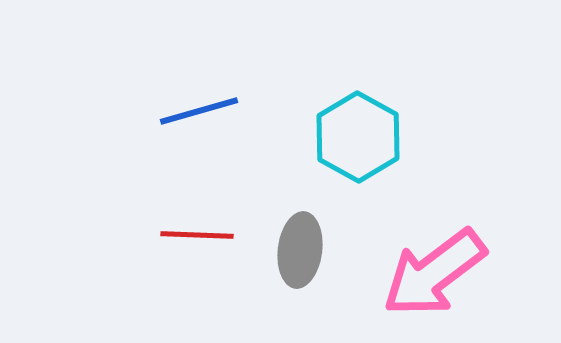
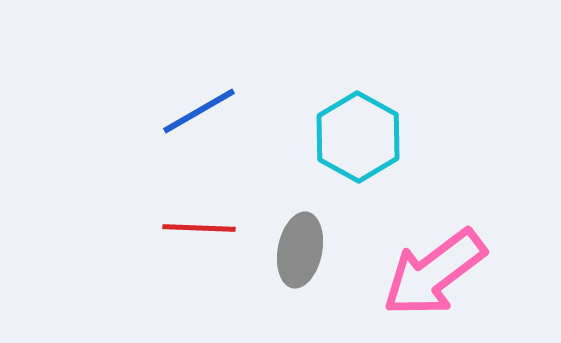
blue line: rotated 14 degrees counterclockwise
red line: moved 2 px right, 7 px up
gray ellipse: rotated 4 degrees clockwise
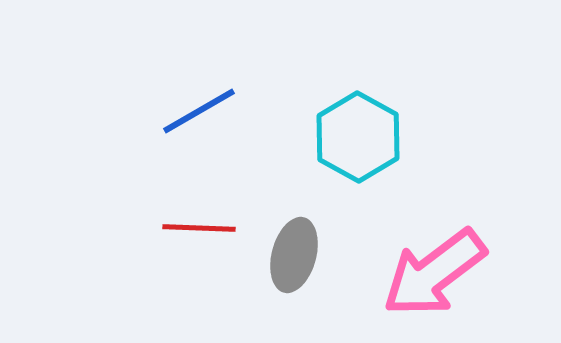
gray ellipse: moved 6 px left, 5 px down; rotated 4 degrees clockwise
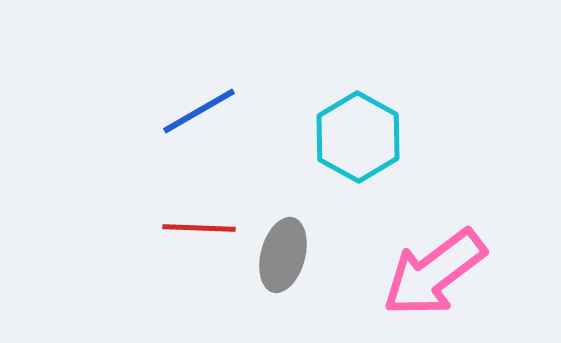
gray ellipse: moved 11 px left
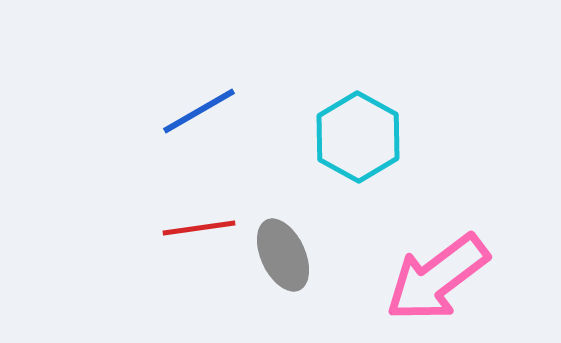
red line: rotated 10 degrees counterclockwise
gray ellipse: rotated 40 degrees counterclockwise
pink arrow: moved 3 px right, 5 px down
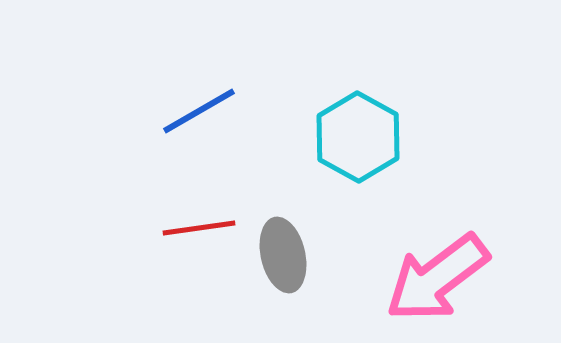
gray ellipse: rotated 12 degrees clockwise
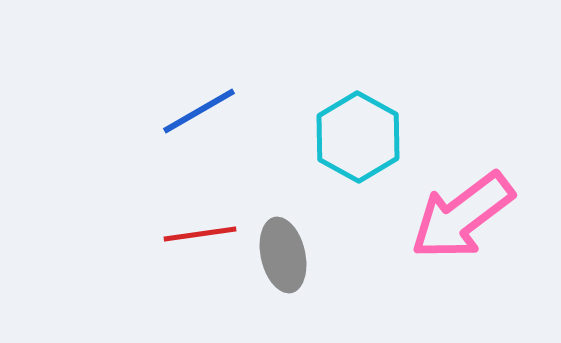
red line: moved 1 px right, 6 px down
pink arrow: moved 25 px right, 62 px up
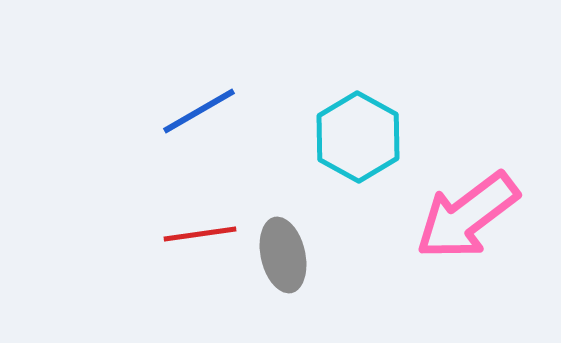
pink arrow: moved 5 px right
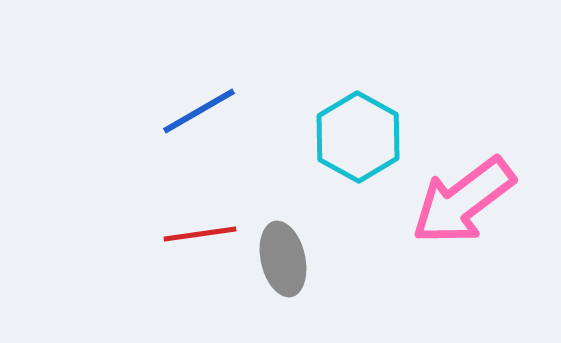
pink arrow: moved 4 px left, 15 px up
gray ellipse: moved 4 px down
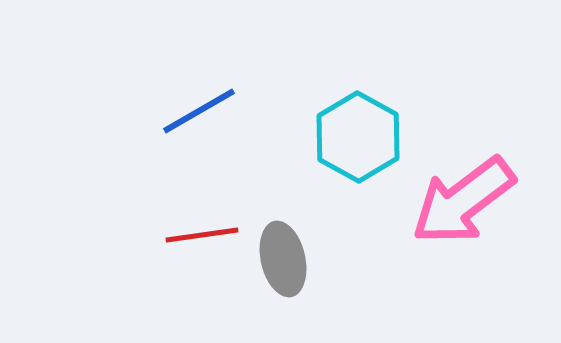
red line: moved 2 px right, 1 px down
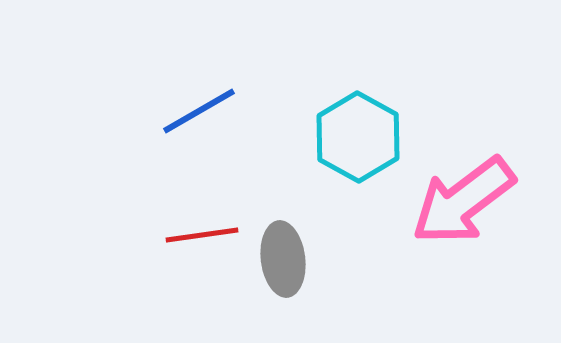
gray ellipse: rotated 6 degrees clockwise
